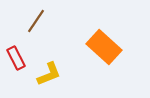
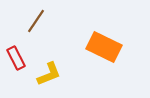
orange rectangle: rotated 16 degrees counterclockwise
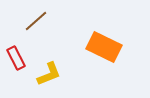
brown line: rotated 15 degrees clockwise
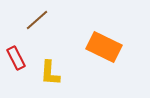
brown line: moved 1 px right, 1 px up
yellow L-shape: moved 1 px right, 1 px up; rotated 116 degrees clockwise
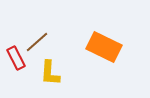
brown line: moved 22 px down
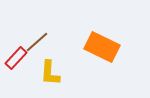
orange rectangle: moved 2 px left
red rectangle: rotated 70 degrees clockwise
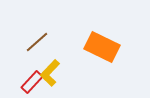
red rectangle: moved 16 px right, 24 px down
yellow L-shape: rotated 40 degrees clockwise
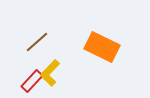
red rectangle: moved 1 px up
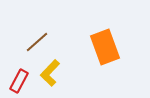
orange rectangle: moved 3 px right; rotated 44 degrees clockwise
red rectangle: moved 13 px left; rotated 15 degrees counterclockwise
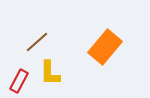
orange rectangle: rotated 60 degrees clockwise
yellow L-shape: rotated 44 degrees counterclockwise
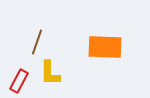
brown line: rotated 30 degrees counterclockwise
orange rectangle: rotated 52 degrees clockwise
